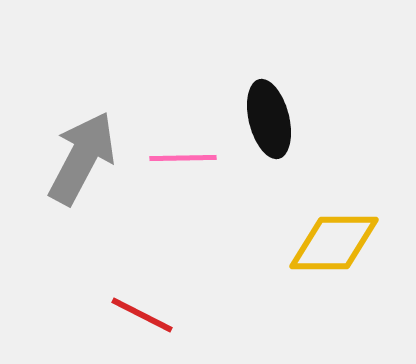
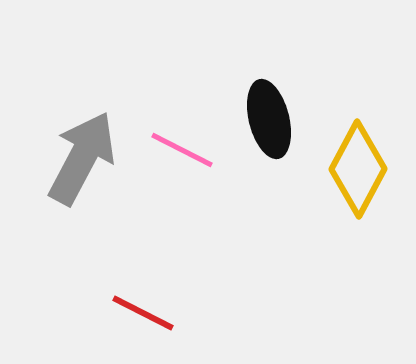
pink line: moved 1 px left, 8 px up; rotated 28 degrees clockwise
yellow diamond: moved 24 px right, 74 px up; rotated 62 degrees counterclockwise
red line: moved 1 px right, 2 px up
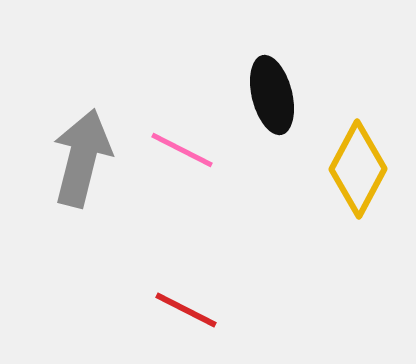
black ellipse: moved 3 px right, 24 px up
gray arrow: rotated 14 degrees counterclockwise
red line: moved 43 px right, 3 px up
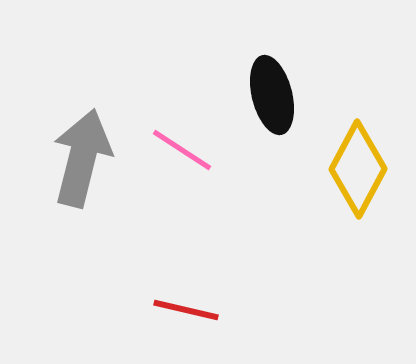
pink line: rotated 6 degrees clockwise
red line: rotated 14 degrees counterclockwise
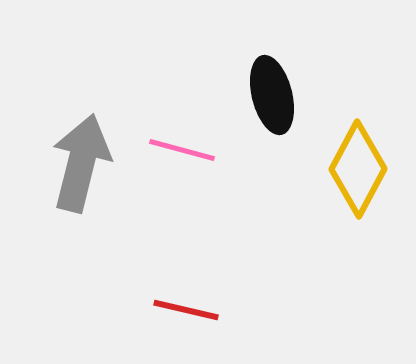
pink line: rotated 18 degrees counterclockwise
gray arrow: moved 1 px left, 5 px down
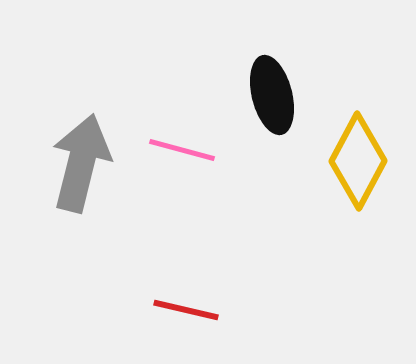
yellow diamond: moved 8 px up
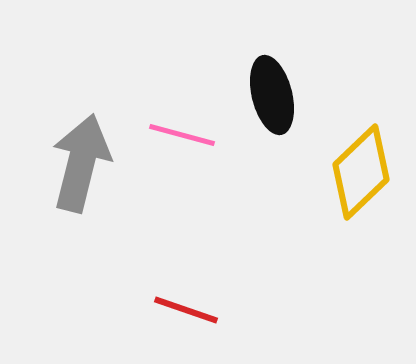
pink line: moved 15 px up
yellow diamond: moved 3 px right, 11 px down; rotated 18 degrees clockwise
red line: rotated 6 degrees clockwise
